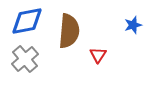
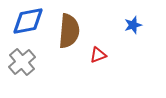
blue diamond: moved 1 px right
red triangle: rotated 36 degrees clockwise
gray cross: moved 3 px left, 3 px down
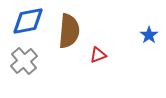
blue star: moved 16 px right, 10 px down; rotated 18 degrees counterclockwise
gray cross: moved 2 px right, 1 px up
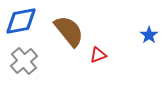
blue diamond: moved 7 px left
brown semicircle: rotated 44 degrees counterclockwise
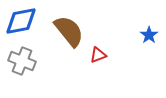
gray cross: moved 2 px left; rotated 28 degrees counterclockwise
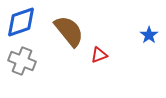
blue diamond: moved 1 px down; rotated 8 degrees counterclockwise
red triangle: moved 1 px right
